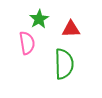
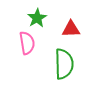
green star: moved 2 px left, 1 px up
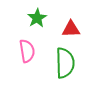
pink semicircle: moved 8 px down
green semicircle: moved 1 px right, 1 px up
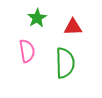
red triangle: moved 2 px right, 2 px up
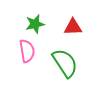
green star: moved 2 px left, 6 px down; rotated 18 degrees clockwise
green semicircle: rotated 32 degrees counterclockwise
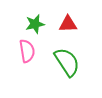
red triangle: moved 5 px left, 3 px up
green semicircle: moved 2 px right, 1 px up
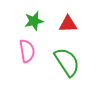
green star: moved 1 px left, 3 px up
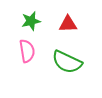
green star: moved 3 px left
green semicircle: rotated 148 degrees clockwise
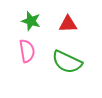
green star: rotated 30 degrees clockwise
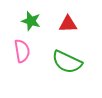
pink semicircle: moved 5 px left
